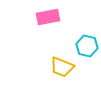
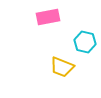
cyan hexagon: moved 2 px left, 4 px up
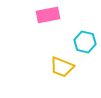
pink rectangle: moved 2 px up
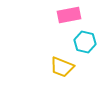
pink rectangle: moved 21 px right
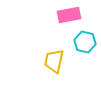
yellow trapezoid: moved 8 px left, 6 px up; rotated 80 degrees clockwise
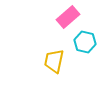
pink rectangle: moved 1 px left, 2 px down; rotated 30 degrees counterclockwise
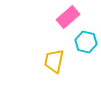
cyan hexagon: moved 1 px right
